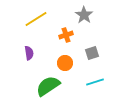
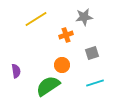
gray star: moved 2 px down; rotated 30 degrees clockwise
purple semicircle: moved 13 px left, 18 px down
orange circle: moved 3 px left, 2 px down
cyan line: moved 1 px down
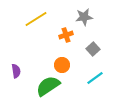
gray square: moved 1 px right, 4 px up; rotated 24 degrees counterclockwise
cyan line: moved 5 px up; rotated 18 degrees counterclockwise
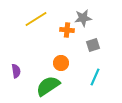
gray star: moved 1 px left, 1 px down
orange cross: moved 1 px right, 5 px up; rotated 24 degrees clockwise
gray square: moved 4 px up; rotated 24 degrees clockwise
orange circle: moved 1 px left, 2 px up
cyan line: moved 1 px up; rotated 30 degrees counterclockwise
